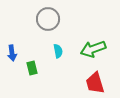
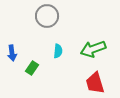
gray circle: moved 1 px left, 3 px up
cyan semicircle: rotated 16 degrees clockwise
green rectangle: rotated 48 degrees clockwise
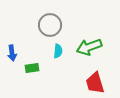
gray circle: moved 3 px right, 9 px down
green arrow: moved 4 px left, 2 px up
green rectangle: rotated 48 degrees clockwise
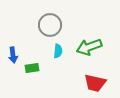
blue arrow: moved 1 px right, 2 px down
red trapezoid: rotated 60 degrees counterclockwise
